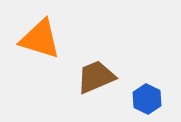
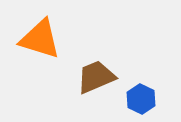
blue hexagon: moved 6 px left
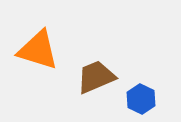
orange triangle: moved 2 px left, 11 px down
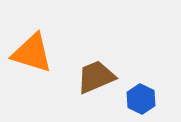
orange triangle: moved 6 px left, 3 px down
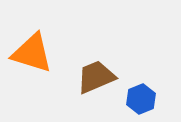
blue hexagon: rotated 12 degrees clockwise
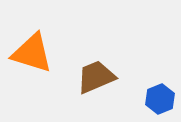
blue hexagon: moved 19 px right
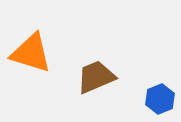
orange triangle: moved 1 px left
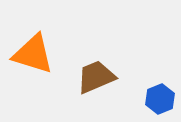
orange triangle: moved 2 px right, 1 px down
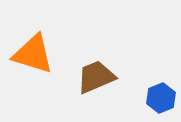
blue hexagon: moved 1 px right, 1 px up
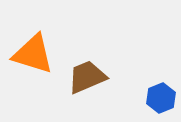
brown trapezoid: moved 9 px left
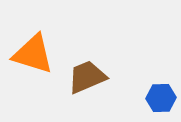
blue hexagon: rotated 20 degrees clockwise
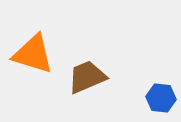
blue hexagon: rotated 8 degrees clockwise
